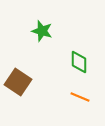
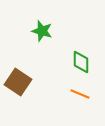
green diamond: moved 2 px right
orange line: moved 3 px up
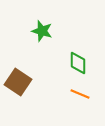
green diamond: moved 3 px left, 1 px down
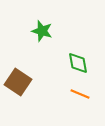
green diamond: rotated 10 degrees counterclockwise
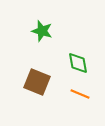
brown square: moved 19 px right; rotated 12 degrees counterclockwise
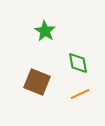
green star: moved 3 px right; rotated 15 degrees clockwise
orange line: rotated 48 degrees counterclockwise
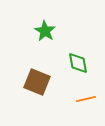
orange line: moved 6 px right, 5 px down; rotated 12 degrees clockwise
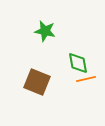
green star: rotated 20 degrees counterclockwise
orange line: moved 20 px up
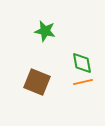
green diamond: moved 4 px right
orange line: moved 3 px left, 3 px down
